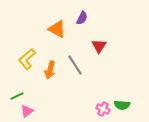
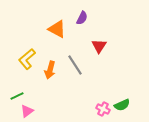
green semicircle: rotated 28 degrees counterclockwise
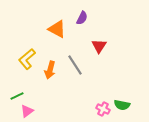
green semicircle: rotated 35 degrees clockwise
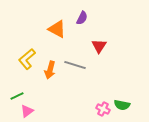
gray line: rotated 40 degrees counterclockwise
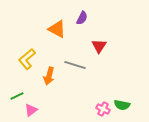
orange arrow: moved 1 px left, 6 px down
pink triangle: moved 4 px right, 1 px up
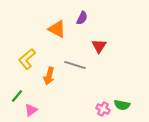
green line: rotated 24 degrees counterclockwise
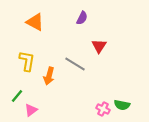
orange triangle: moved 22 px left, 7 px up
yellow L-shape: moved 2 px down; rotated 140 degrees clockwise
gray line: moved 1 px up; rotated 15 degrees clockwise
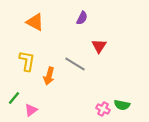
green line: moved 3 px left, 2 px down
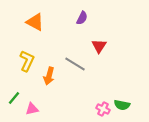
yellow L-shape: rotated 15 degrees clockwise
pink triangle: moved 1 px right, 1 px up; rotated 24 degrees clockwise
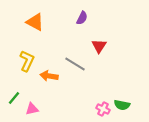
orange arrow: rotated 84 degrees clockwise
